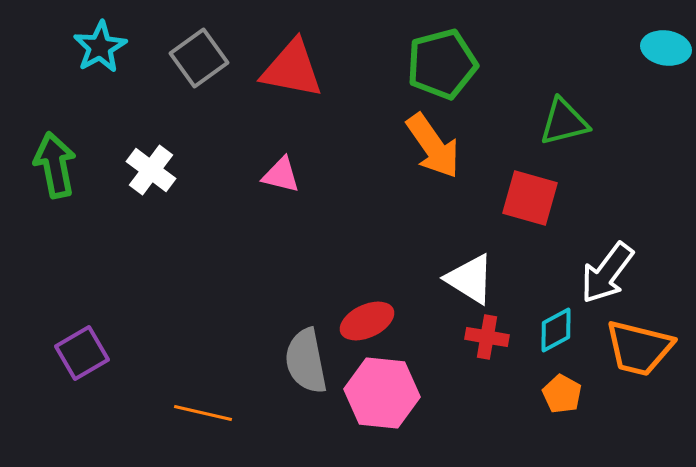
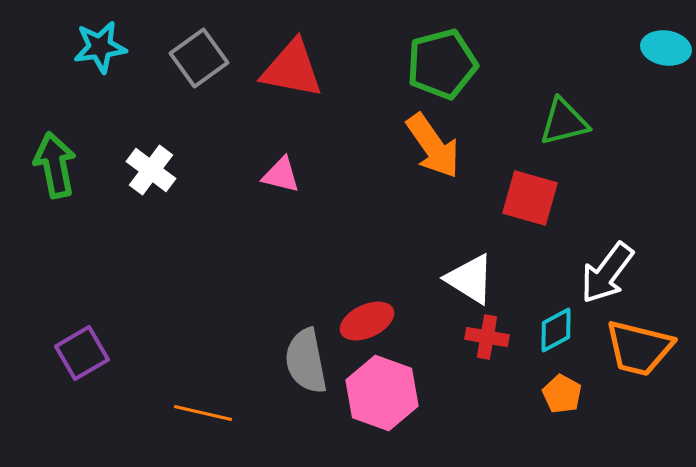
cyan star: rotated 22 degrees clockwise
pink hexagon: rotated 14 degrees clockwise
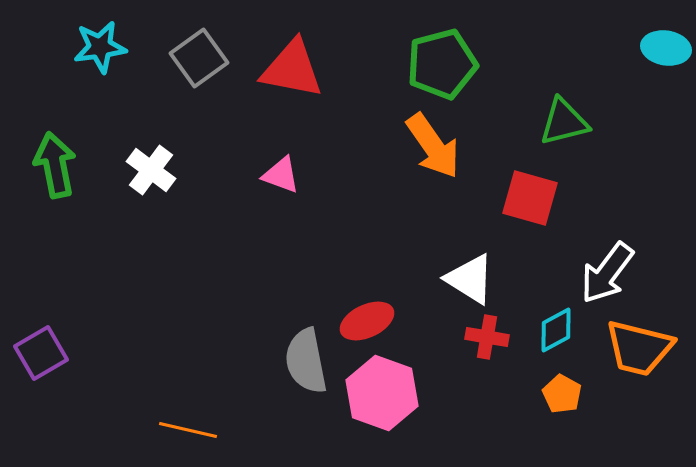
pink triangle: rotated 6 degrees clockwise
purple square: moved 41 px left
orange line: moved 15 px left, 17 px down
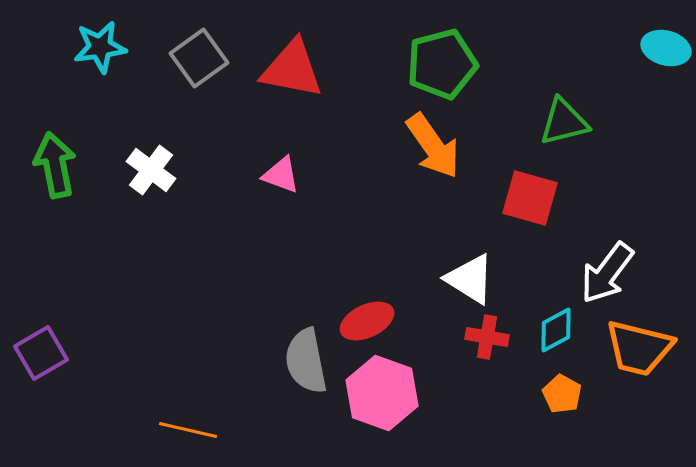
cyan ellipse: rotated 6 degrees clockwise
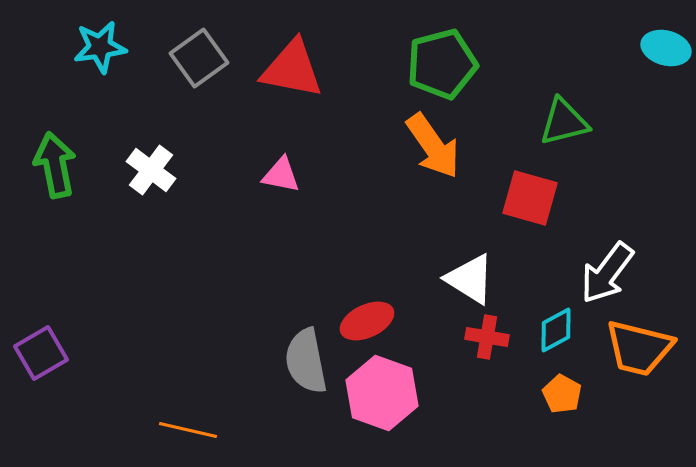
pink triangle: rotated 9 degrees counterclockwise
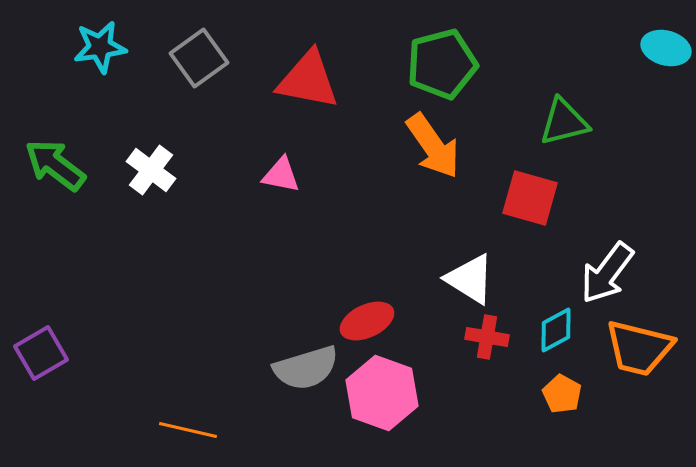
red triangle: moved 16 px right, 11 px down
green arrow: rotated 42 degrees counterclockwise
gray semicircle: moved 7 px down; rotated 96 degrees counterclockwise
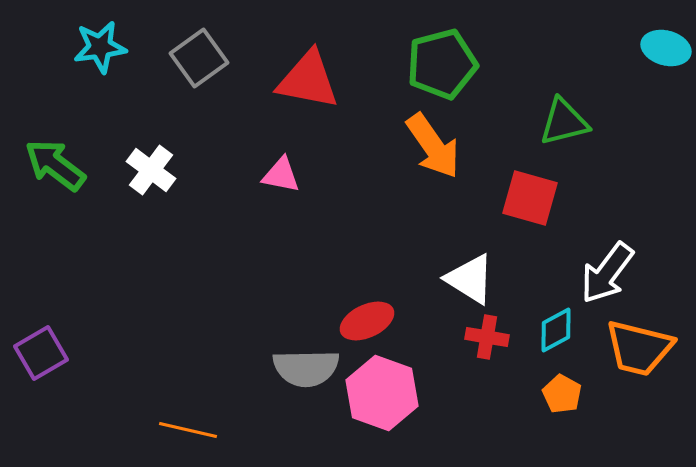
gray semicircle: rotated 16 degrees clockwise
